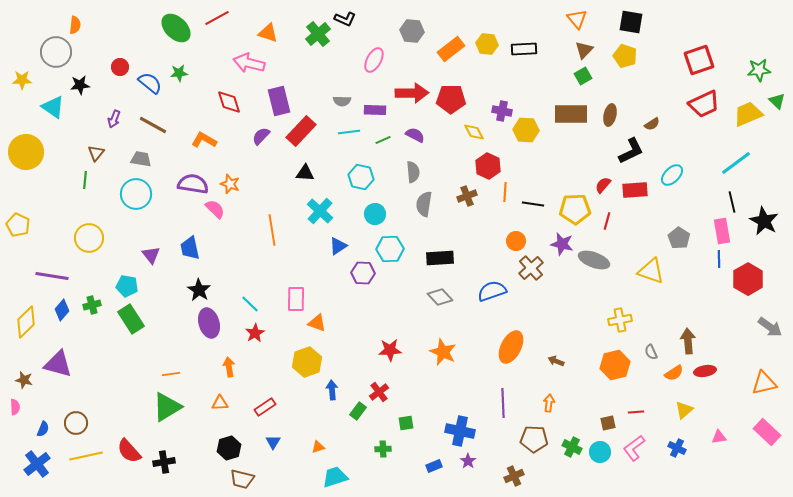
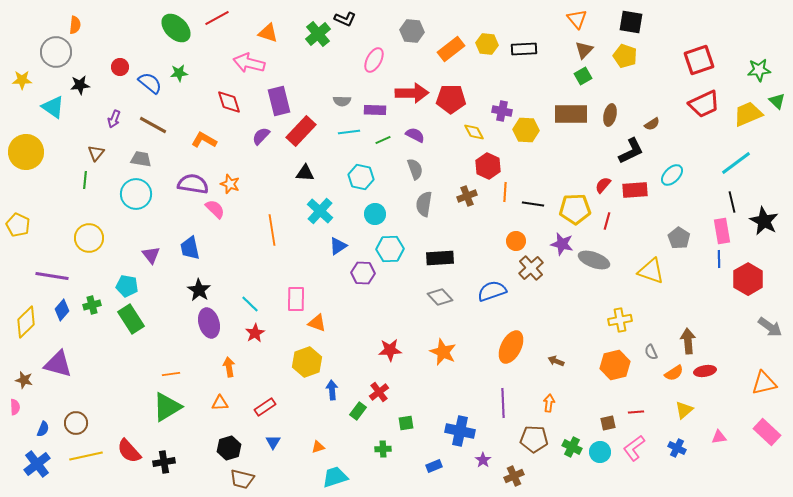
gray semicircle at (413, 172): moved 2 px right, 3 px up; rotated 15 degrees counterclockwise
purple star at (468, 461): moved 15 px right, 1 px up
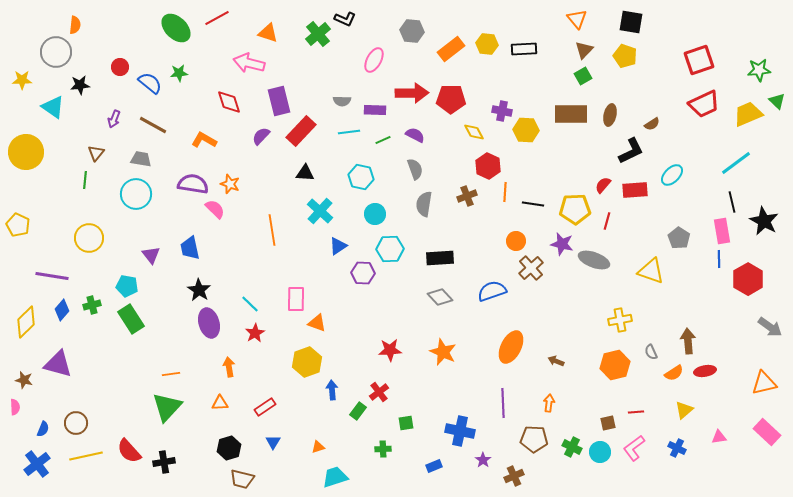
green triangle at (167, 407): rotated 16 degrees counterclockwise
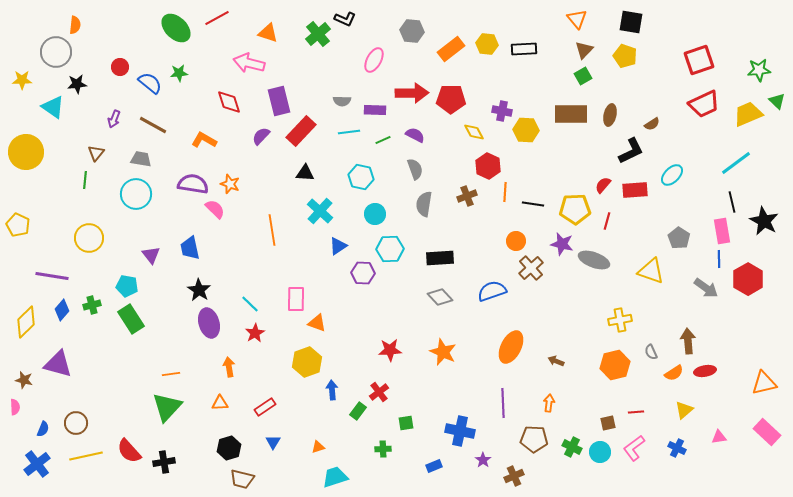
black star at (80, 85): moved 3 px left, 1 px up
gray arrow at (770, 327): moved 64 px left, 39 px up
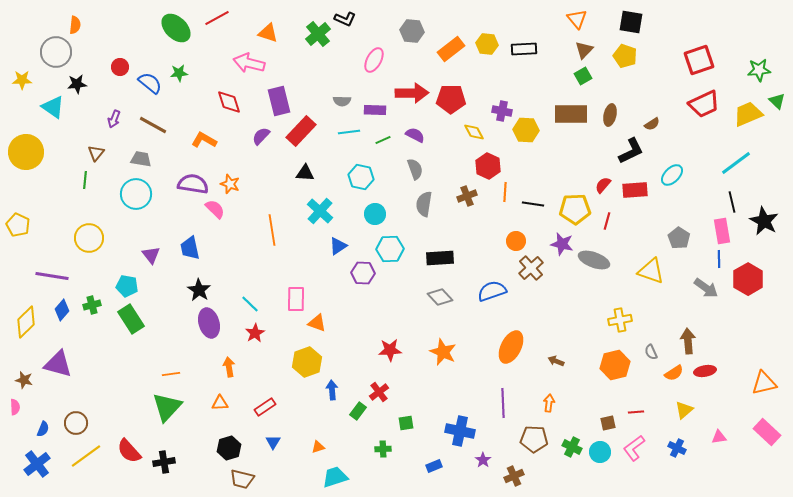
yellow line at (86, 456): rotated 24 degrees counterclockwise
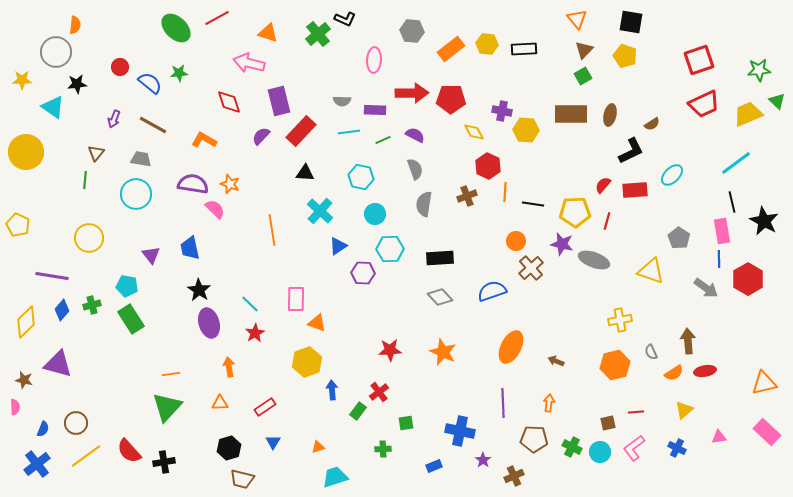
pink ellipse at (374, 60): rotated 25 degrees counterclockwise
yellow pentagon at (575, 209): moved 3 px down
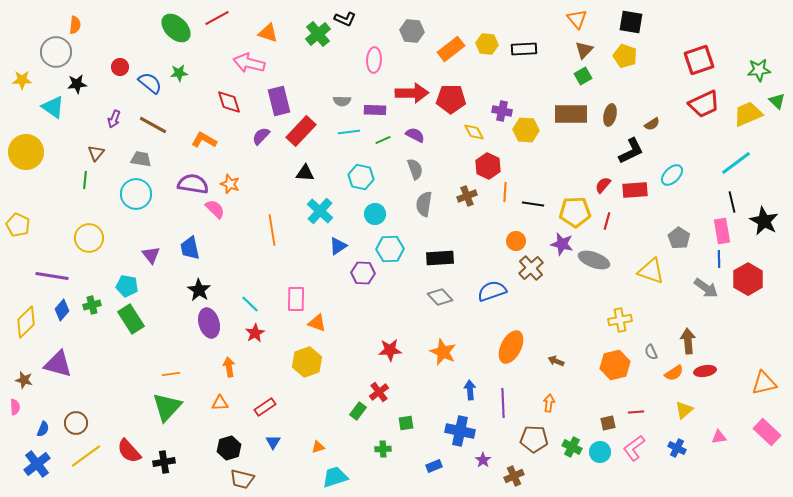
blue arrow at (332, 390): moved 138 px right
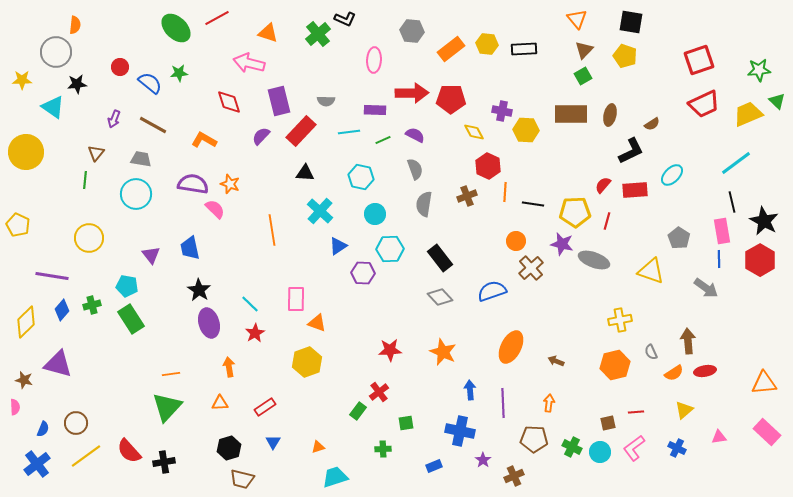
gray semicircle at (342, 101): moved 16 px left
black rectangle at (440, 258): rotated 56 degrees clockwise
red hexagon at (748, 279): moved 12 px right, 19 px up
orange triangle at (764, 383): rotated 8 degrees clockwise
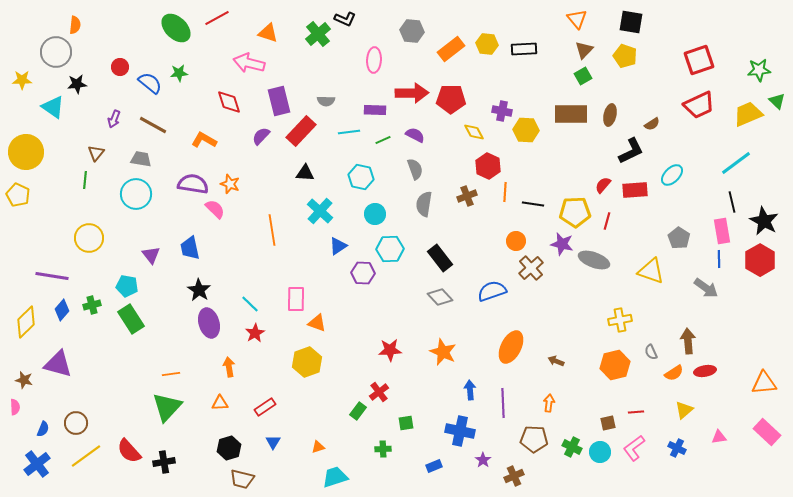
red trapezoid at (704, 104): moved 5 px left, 1 px down
yellow pentagon at (18, 225): moved 30 px up
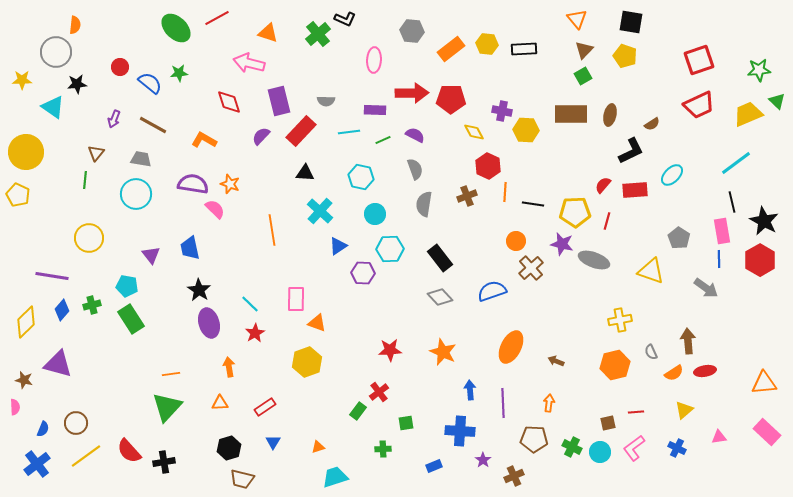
blue cross at (460, 431): rotated 8 degrees counterclockwise
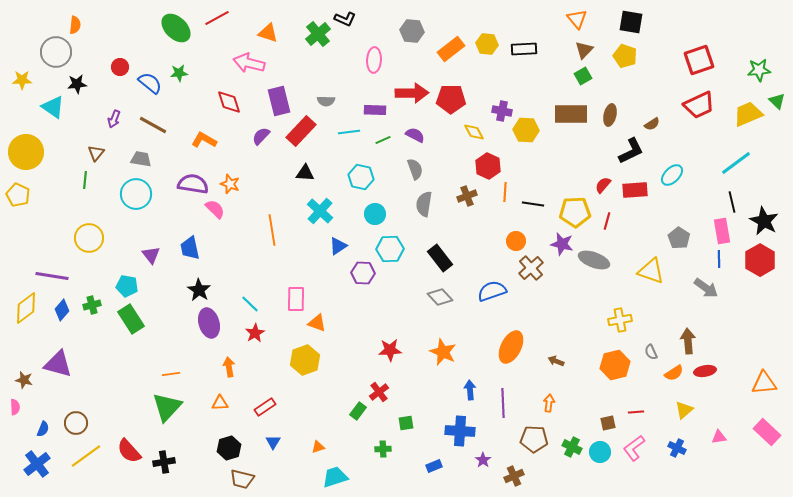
yellow diamond at (26, 322): moved 14 px up; rotated 8 degrees clockwise
yellow hexagon at (307, 362): moved 2 px left, 2 px up
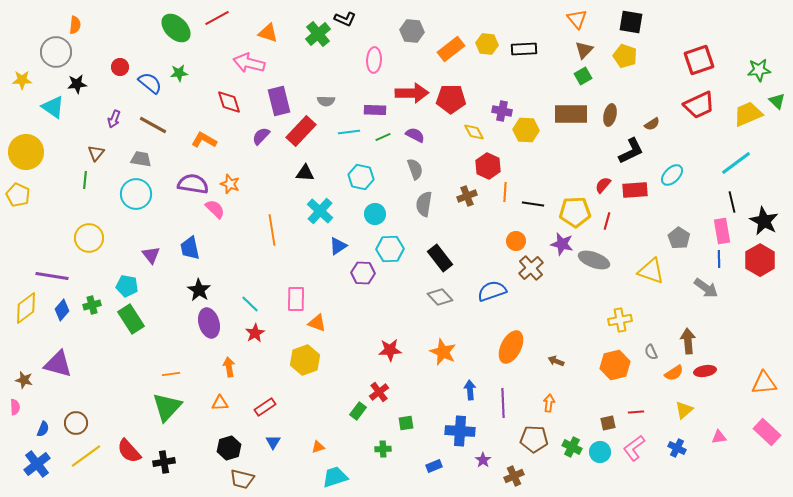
green line at (383, 140): moved 3 px up
